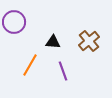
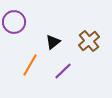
black triangle: rotated 42 degrees counterclockwise
purple line: rotated 66 degrees clockwise
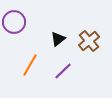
black triangle: moved 5 px right, 3 px up
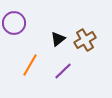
purple circle: moved 1 px down
brown cross: moved 4 px left, 1 px up; rotated 10 degrees clockwise
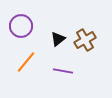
purple circle: moved 7 px right, 3 px down
orange line: moved 4 px left, 3 px up; rotated 10 degrees clockwise
purple line: rotated 54 degrees clockwise
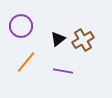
brown cross: moved 2 px left
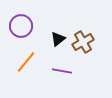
brown cross: moved 2 px down
purple line: moved 1 px left
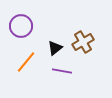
black triangle: moved 3 px left, 9 px down
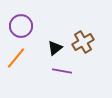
orange line: moved 10 px left, 4 px up
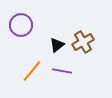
purple circle: moved 1 px up
black triangle: moved 2 px right, 3 px up
orange line: moved 16 px right, 13 px down
